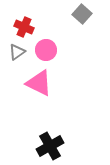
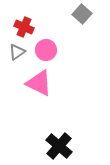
black cross: moved 9 px right; rotated 20 degrees counterclockwise
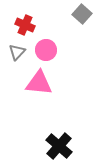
red cross: moved 1 px right, 2 px up
gray triangle: rotated 12 degrees counterclockwise
pink triangle: rotated 20 degrees counterclockwise
